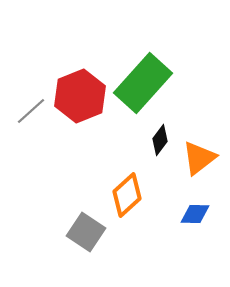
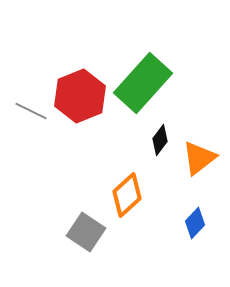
gray line: rotated 68 degrees clockwise
blue diamond: moved 9 px down; rotated 48 degrees counterclockwise
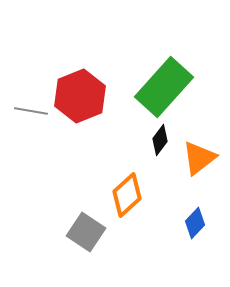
green rectangle: moved 21 px right, 4 px down
gray line: rotated 16 degrees counterclockwise
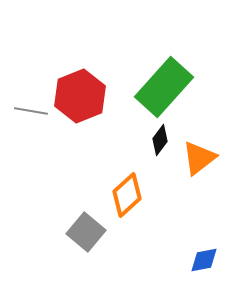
blue diamond: moved 9 px right, 37 px down; rotated 36 degrees clockwise
gray square: rotated 6 degrees clockwise
